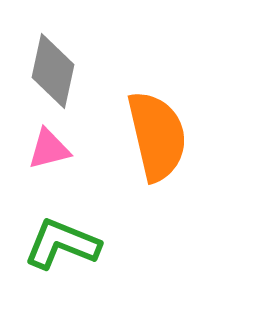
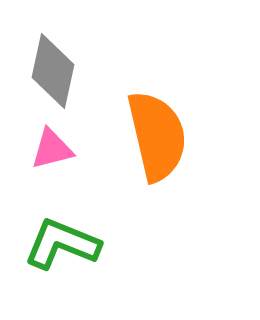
pink triangle: moved 3 px right
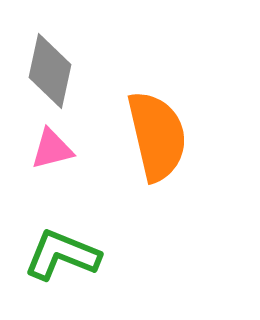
gray diamond: moved 3 px left
green L-shape: moved 11 px down
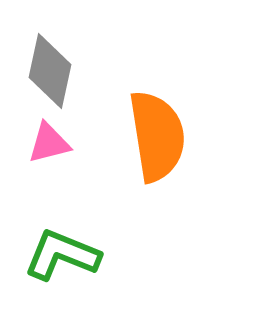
orange semicircle: rotated 4 degrees clockwise
pink triangle: moved 3 px left, 6 px up
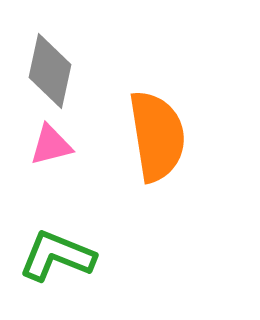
pink triangle: moved 2 px right, 2 px down
green L-shape: moved 5 px left, 1 px down
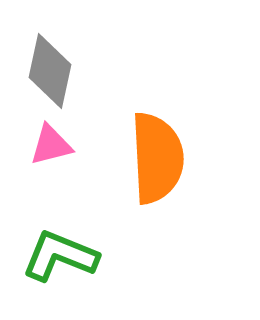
orange semicircle: moved 22 px down; rotated 6 degrees clockwise
green L-shape: moved 3 px right
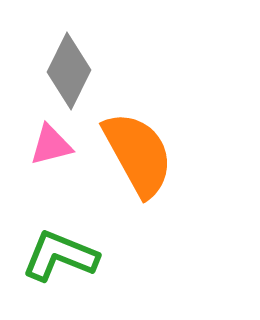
gray diamond: moved 19 px right; rotated 14 degrees clockwise
orange semicircle: moved 19 px left, 4 px up; rotated 26 degrees counterclockwise
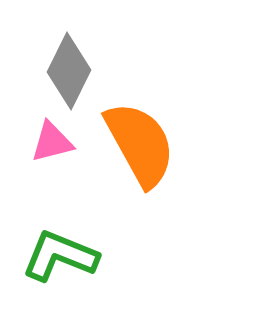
pink triangle: moved 1 px right, 3 px up
orange semicircle: moved 2 px right, 10 px up
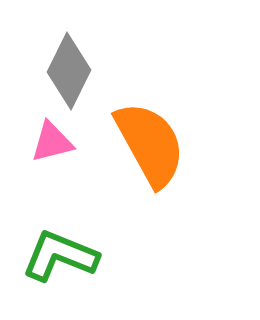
orange semicircle: moved 10 px right
